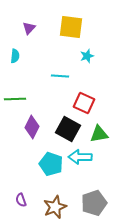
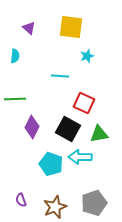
purple triangle: rotated 32 degrees counterclockwise
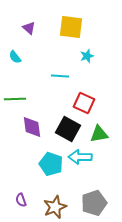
cyan semicircle: moved 1 px down; rotated 136 degrees clockwise
purple diamond: rotated 35 degrees counterclockwise
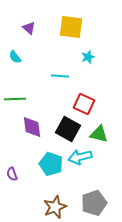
cyan star: moved 1 px right, 1 px down
red square: moved 1 px down
green triangle: rotated 24 degrees clockwise
cyan arrow: rotated 15 degrees counterclockwise
purple semicircle: moved 9 px left, 26 px up
